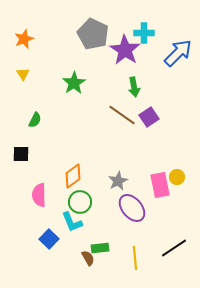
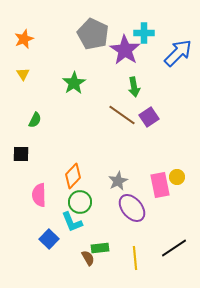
orange diamond: rotated 10 degrees counterclockwise
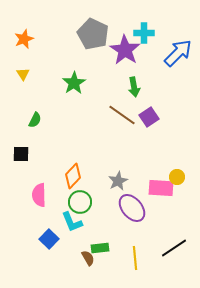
pink rectangle: moved 1 px right, 3 px down; rotated 75 degrees counterclockwise
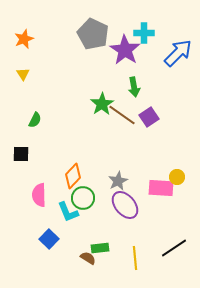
green star: moved 28 px right, 21 px down
green circle: moved 3 px right, 4 px up
purple ellipse: moved 7 px left, 3 px up
cyan L-shape: moved 4 px left, 10 px up
brown semicircle: rotated 28 degrees counterclockwise
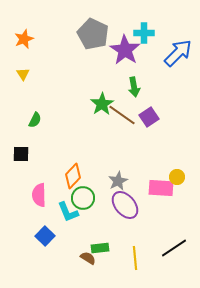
blue square: moved 4 px left, 3 px up
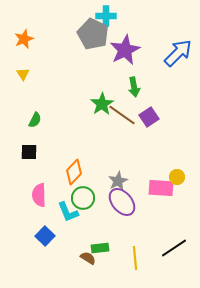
cyan cross: moved 38 px left, 17 px up
purple star: rotated 12 degrees clockwise
black square: moved 8 px right, 2 px up
orange diamond: moved 1 px right, 4 px up
purple ellipse: moved 3 px left, 3 px up
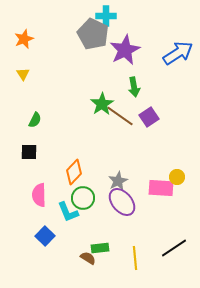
blue arrow: rotated 12 degrees clockwise
brown line: moved 2 px left, 1 px down
